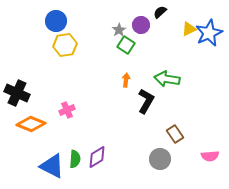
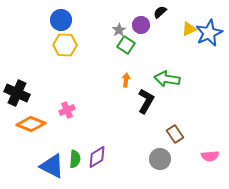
blue circle: moved 5 px right, 1 px up
yellow hexagon: rotated 10 degrees clockwise
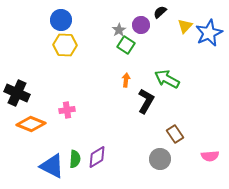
yellow triangle: moved 4 px left, 3 px up; rotated 21 degrees counterclockwise
green arrow: rotated 20 degrees clockwise
pink cross: rotated 14 degrees clockwise
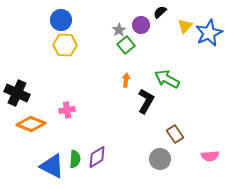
green square: rotated 18 degrees clockwise
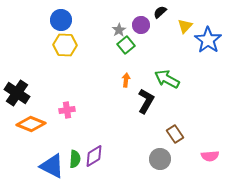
blue star: moved 1 px left, 7 px down; rotated 12 degrees counterclockwise
black cross: rotated 10 degrees clockwise
purple diamond: moved 3 px left, 1 px up
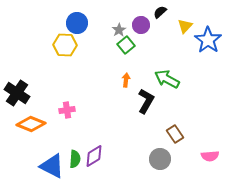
blue circle: moved 16 px right, 3 px down
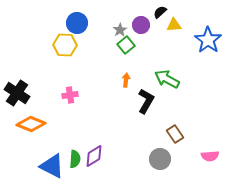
yellow triangle: moved 11 px left, 1 px up; rotated 42 degrees clockwise
gray star: moved 1 px right
pink cross: moved 3 px right, 15 px up
